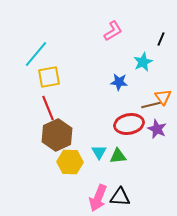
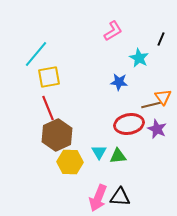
cyan star: moved 4 px left, 4 px up; rotated 18 degrees counterclockwise
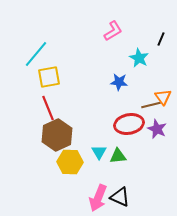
black triangle: rotated 20 degrees clockwise
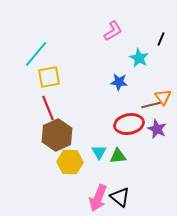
black triangle: rotated 15 degrees clockwise
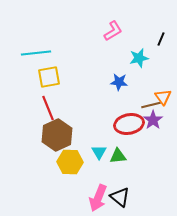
cyan line: moved 1 px up; rotated 44 degrees clockwise
cyan star: rotated 30 degrees clockwise
purple star: moved 4 px left, 9 px up; rotated 12 degrees clockwise
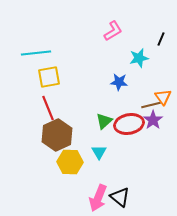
green triangle: moved 14 px left, 35 px up; rotated 36 degrees counterclockwise
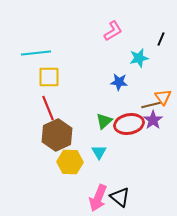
yellow square: rotated 10 degrees clockwise
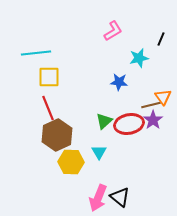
yellow hexagon: moved 1 px right
